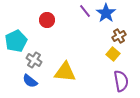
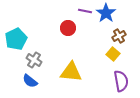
purple line: rotated 40 degrees counterclockwise
red circle: moved 21 px right, 8 px down
cyan pentagon: moved 2 px up
yellow triangle: moved 6 px right
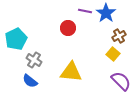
purple semicircle: rotated 35 degrees counterclockwise
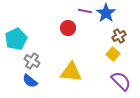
gray cross: moved 2 px left, 1 px down
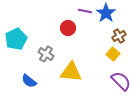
gray cross: moved 14 px right, 7 px up
blue semicircle: moved 1 px left
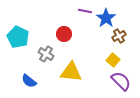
blue star: moved 5 px down
red circle: moved 4 px left, 6 px down
cyan pentagon: moved 2 px right, 2 px up; rotated 20 degrees counterclockwise
yellow square: moved 6 px down
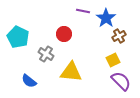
purple line: moved 2 px left
yellow square: rotated 24 degrees clockwise
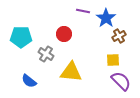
cyan pentagon: moved 3 px right; rotated 25 degrees counterclockwise
yellow square: rotated 24 degrees clockwise
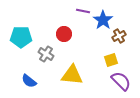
blue star: moved 3 px left, 2 px down
yellow square: moved 2 px left; rotated 16 degrees counterclockwise
yellow triangle: moved 1 px right, 3 px down
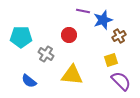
blue star: rotated 18 degrees clockwise
red circle: moved 5 px right, 1 px down
